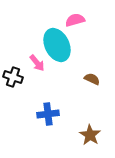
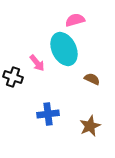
cyan ellipse: moved 7 px right, 4 px down
brown star: moved 9 px up; rotated 15 degrees clockwise
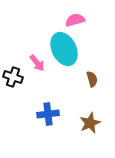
brown semicircle: rotated 49 degrees clockwise
brown star: moved 3 px up
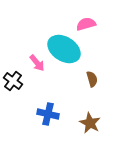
pink semicircle: moved 11 px right, 4 px down
cyan ellipse: rotated 32 degrees counterclockwise
black cross: moved 4 px down; rotated 18 degrees clockwise
blue cross: rotated 20 degrees clockwise
brown star: rotated 20 degrees counterclockwise
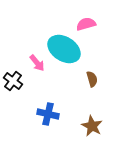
brown star: moved 2 px right, 3 px down
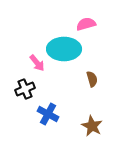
cyan ellipse: rotated 32 degrees counterclockwise
black cross: moved 12 px right, 8 px down; rotated 30 degrees clockwise
blue cross: rotated 15 degrees clockwise
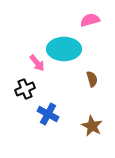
pink semicircle: moved 4 px right, 4 px up
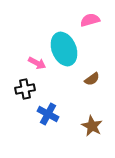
cyan ellipse: rotated 68 degrees clockwise
pink arrow: rotated 24 degrees counterclockwise
brown semicircle: rotated 70 degrees clockwise
black cross: rotated 12 degrees clockwise
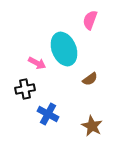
pink semicircle: rotated 54 degrees counterclockwise
brown semicircle: moved 2 px left
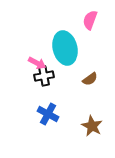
cyan ellipse: moved 1 px right, 1 px up; rotated 8 degrees clockwise
black cross: moved 19 px right, 13 px up
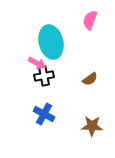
cyan ellipse: moved 14 px left, 6 px up
blue cross: moved 4 px left
brown star: rotated 25 degrees counterclockwise
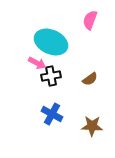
cyan ellipse: rotated 52 degrees counterclockwise
black cross: moved 7 px right
blue cross: moved 8 px right
